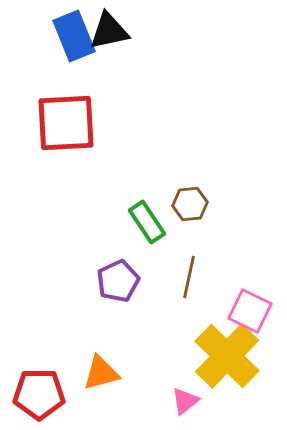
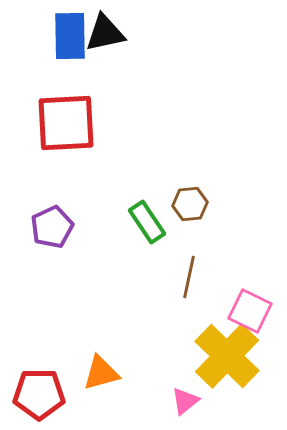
black triangle: moved 4 px left, 2 px down
blue rectangle: moved 4 px left; rotated 21 degrees clockwise
purple pentagon: moved 66 px left, 54 px up
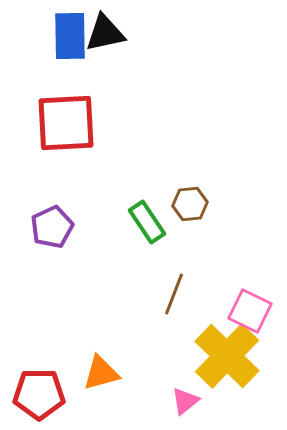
brown line: moved 15 px left, 17 px down; rotated 9 degrees clockwise
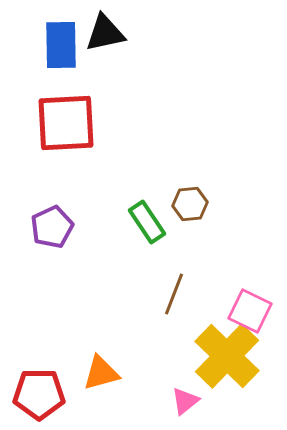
blue rectangle: moved 9 px left, 9 px down
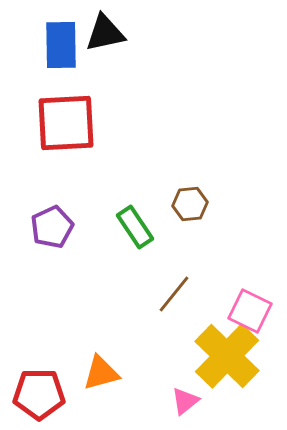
green rectangle: moved 12 px left, 5 px down
brown line: rotated 18 degrees clockwise
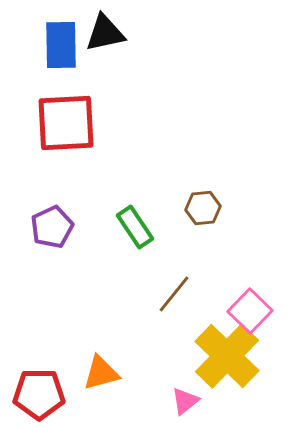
brown hexagon: moved 13 px right, 4 px down
pink square: rotated 18 degrees clockwise
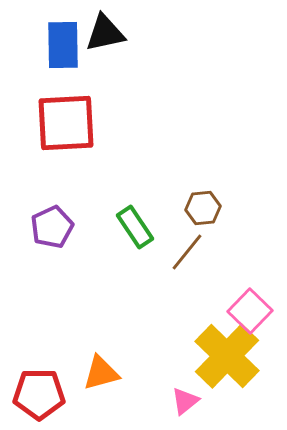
blue rectangle: moved 2 px right
brown line: moved 13 px right, 42 px up
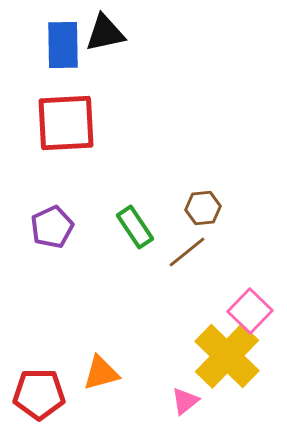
brown line: rotated 12 degrees clockwise
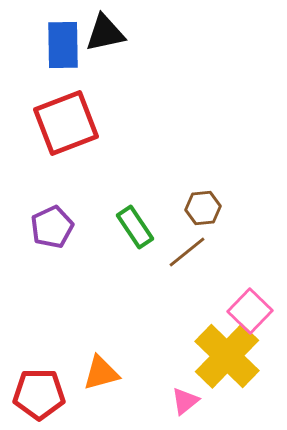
red square: rotated 18 degrees counterclockwise
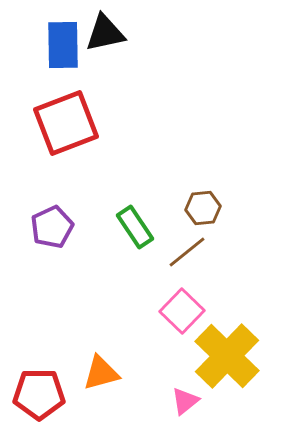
pink square: moved 68 px left
